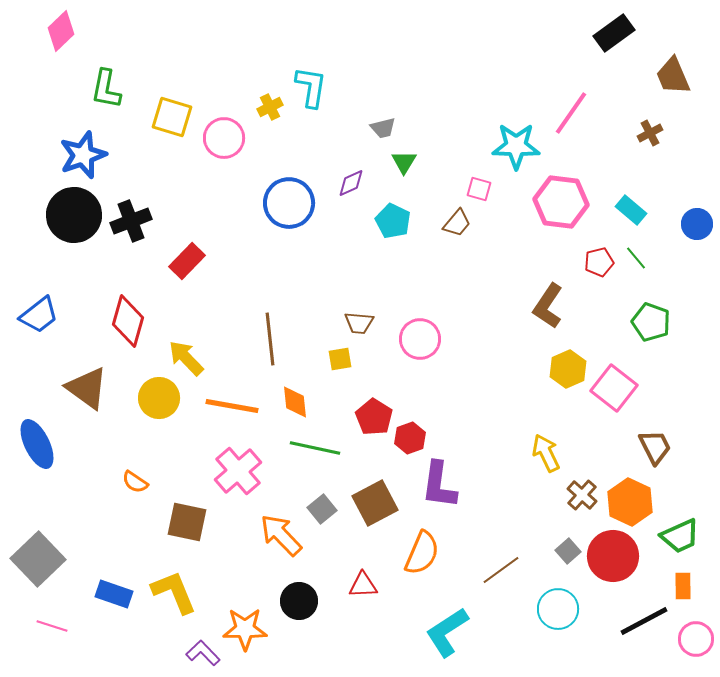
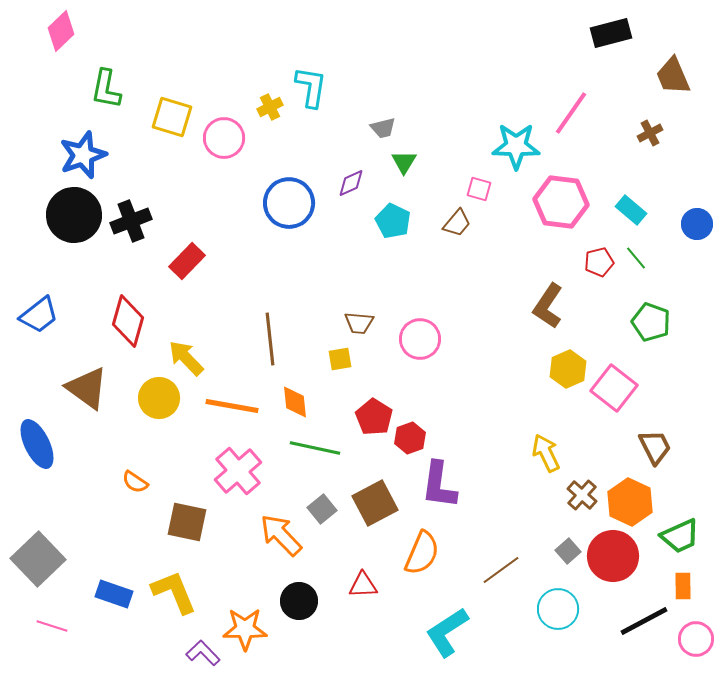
black rectangle at (614, 33): moved 3 px left; rotated 21 degrees clockwise
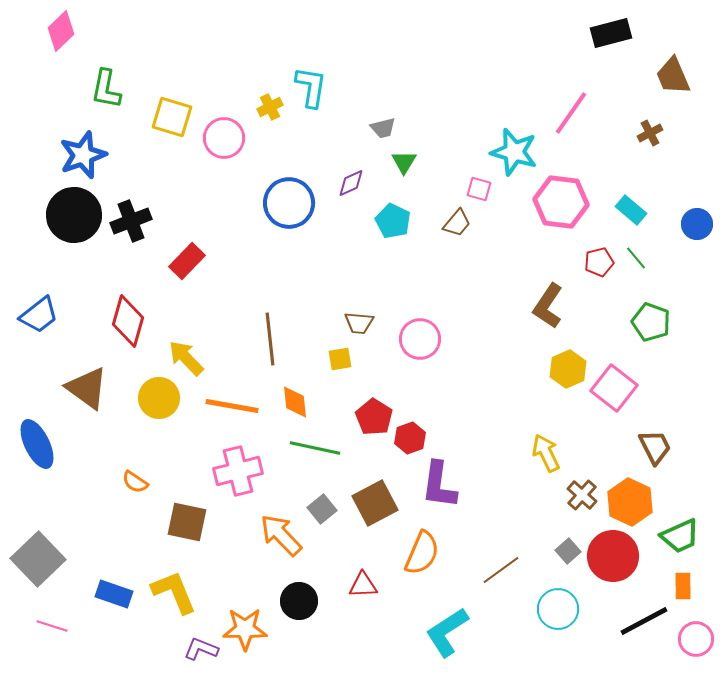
cyan star at (516, 146): moved 2 px left, 6 px down; rotated 15 degrees clockwise
pink cross at (238, 471): rotated 27 degrees clockwise
purple L-shape at (203, 653): moved 2 px left, 4 px up; rotated 24 degrees counterclockwise
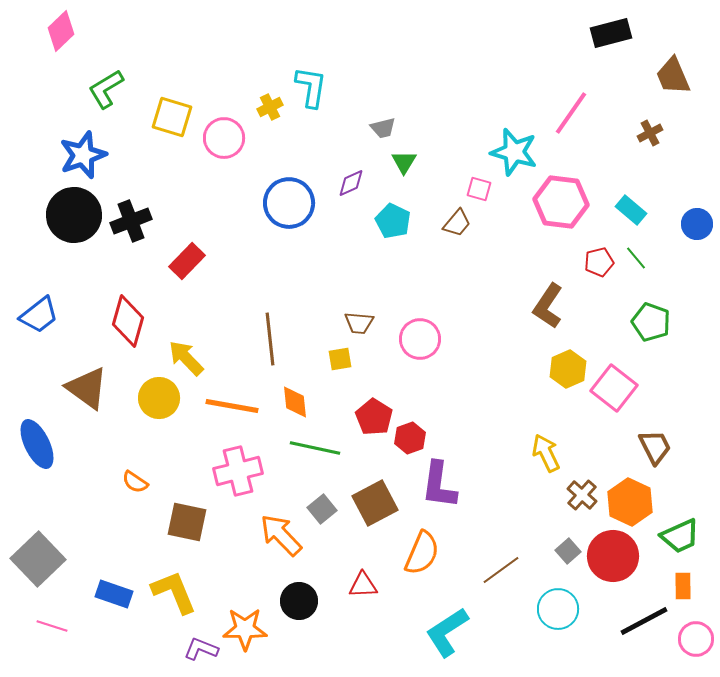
green L-shape at (106, 89): rotated 48 degrees clockwise
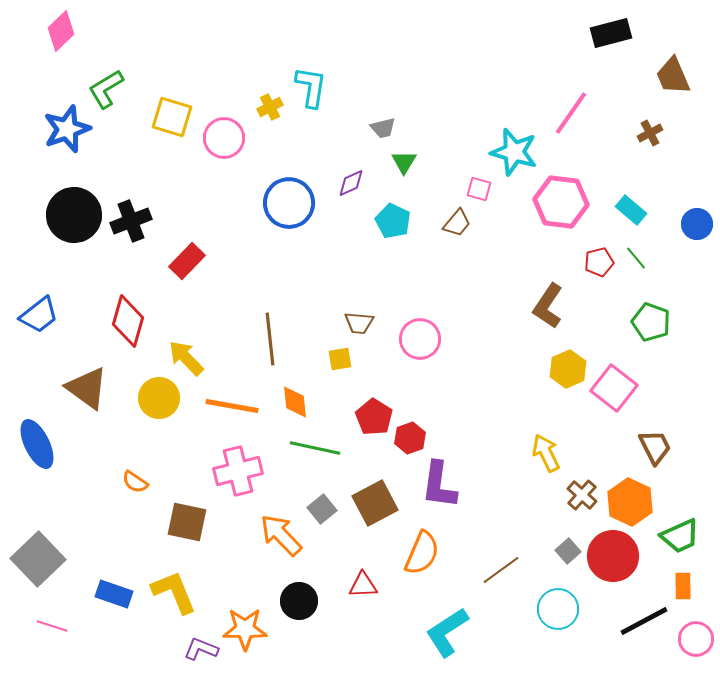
blue star at (83, 155): moved 16 px left, 26 px up
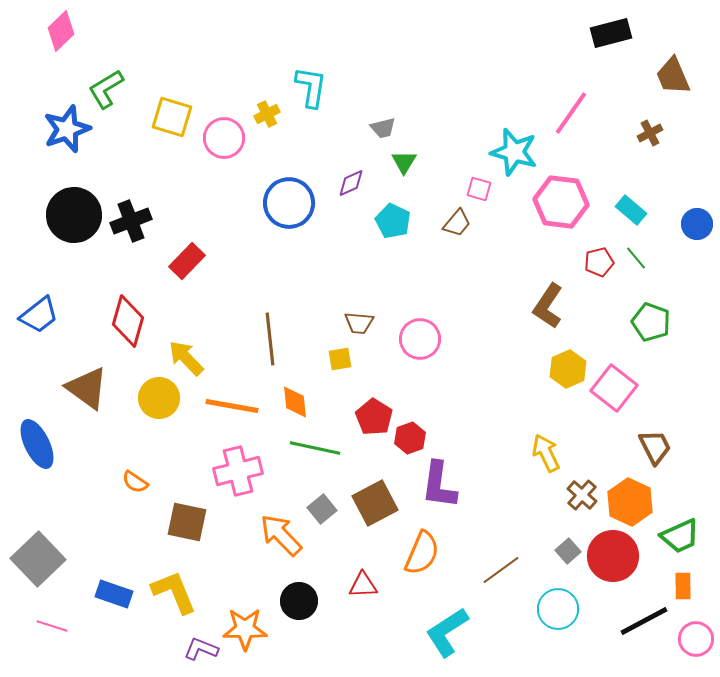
yellow cross at (270, 107): moved 3 px left, 7 px down
